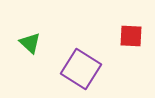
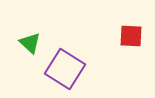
purple square: moved 16 px left
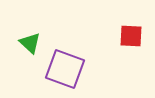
purple square: rotated 12 degrees counterclockwise
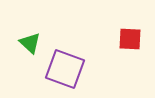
red square: moved 1 px left, 3 px down
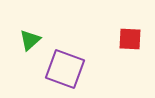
green triangle: moved 3 px up; rotated 35 degrees clockwise
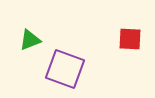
green triangle: rotated 20 degrees clockwise
